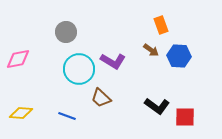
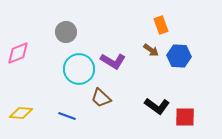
pink diamond: moved 6 px up; rotated 10 degrees counterclockwise
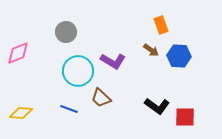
cyan circle: moved 1 px left, 2 px down
blue line: moved 2 px right, 7 px up
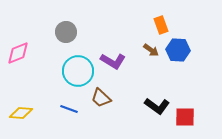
blue hexagon: moved 1 px left, 6 px up
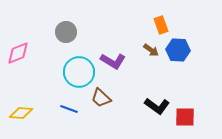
cyan circle: moved 1 px right, 1 px down
